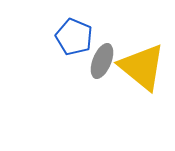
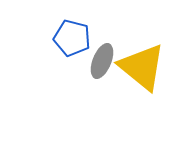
blue pentagon: moved 2 px left, 1 px down; rotated 9 degrees counterclockwise
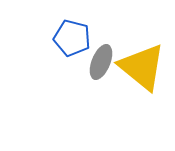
gray ellipse: moved 1 px left, 1 px down
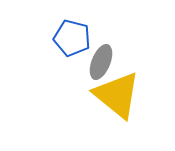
yellow triangle: moved 25 px left, 28 px down
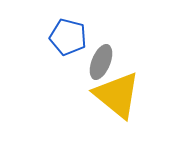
blue pentagon: moved 4 px left, 1 px up
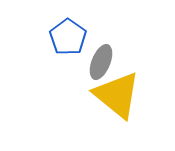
blue pentagon: rotated 21 degrees clockwise
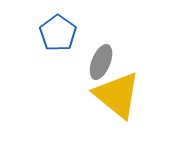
blue pentagon: moved 10 px left, 4 px up
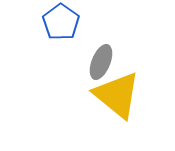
blue pentagon: moved 3 px right, 11 px up
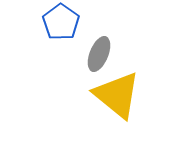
gray ellipse: moved 2 px left, 8 px up
